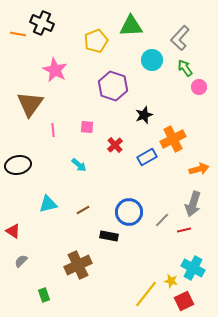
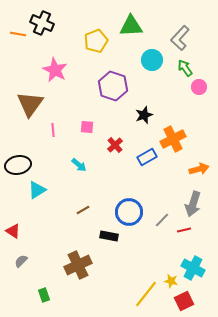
cyan triangle: moved 11 px left, 14 px up; rotated 18 degrees counterclockwise
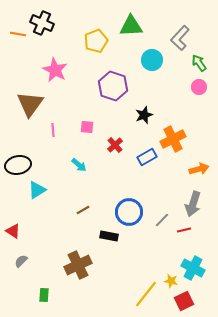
green arrow: moved 14 px right, 5 px up
green rectangle: rotated 24 degrees clockwise
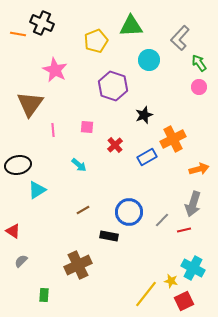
cyan circle: moved 3 px left
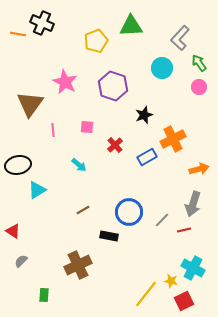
cyan circle: moved 13 px right, 8 px down
pink star: moved 10 px right, 12 px down
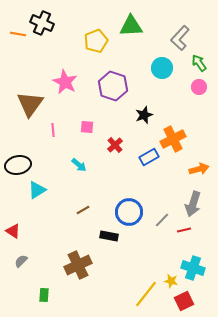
blue rectangle: moved 2 px right
cyan cross: rotated 10 degrees counterclockwise
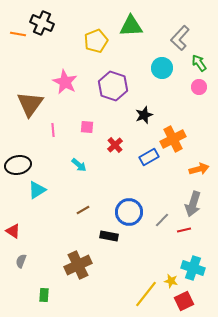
gray semicircle: rotated 24 degrees counterclockwise
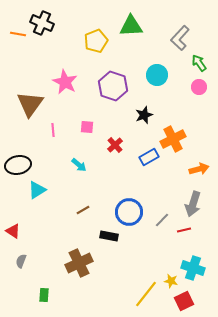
cyan circle: moved 5 px left, 7 px down
brown cross: moved 1 px right, 2 px up
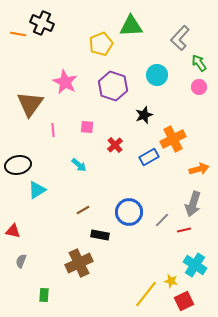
yellow pentagon: moved 5 px right, 3 px down
red triangle: rotated 21 degrees counterclockwise
black rectangle: moved 9 px left, 1 px up
cyan cross: moved 2 px right, 3 px up; rotated 15 degrees clockwise
